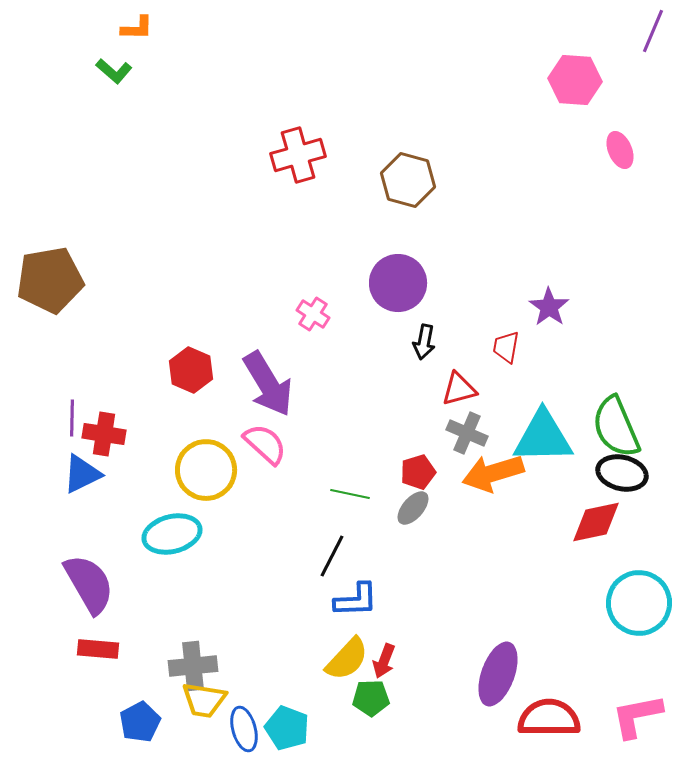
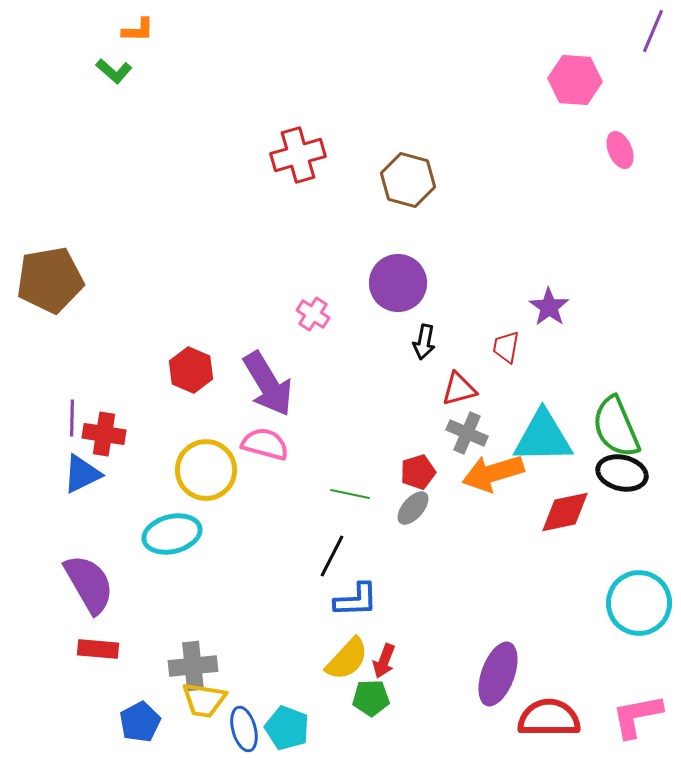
orange L-shape at (137, 28): moved 1 px right, 2 px down
pink semicircle at (265, 444): rotated 27 degrees counterclockwise
red diamond at (596, 522): moved 31 px left, 10 px up
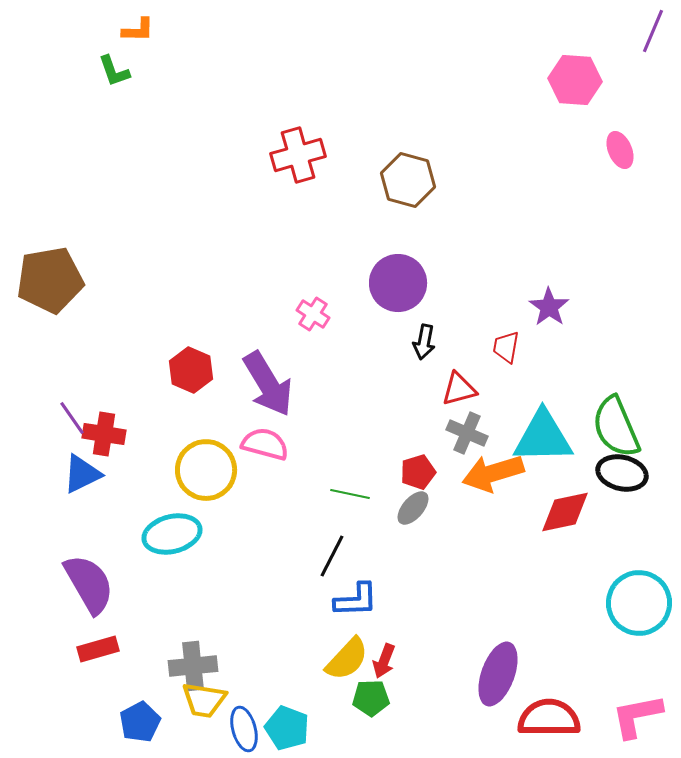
green L-shape at (114, 71): rotated 30 degrees clockwise
purple line at (72, 418): rotated 36 degrees counterclockwise
red rectangle at (98, 649): rotated 21 degrees counterclockwise
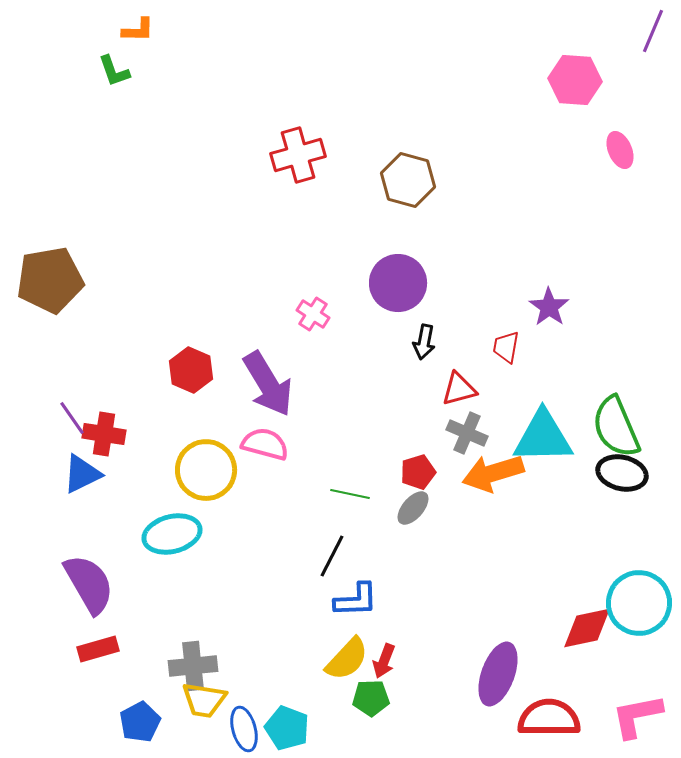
red diamond at (565, 512): moved 22 px right, 116 px down
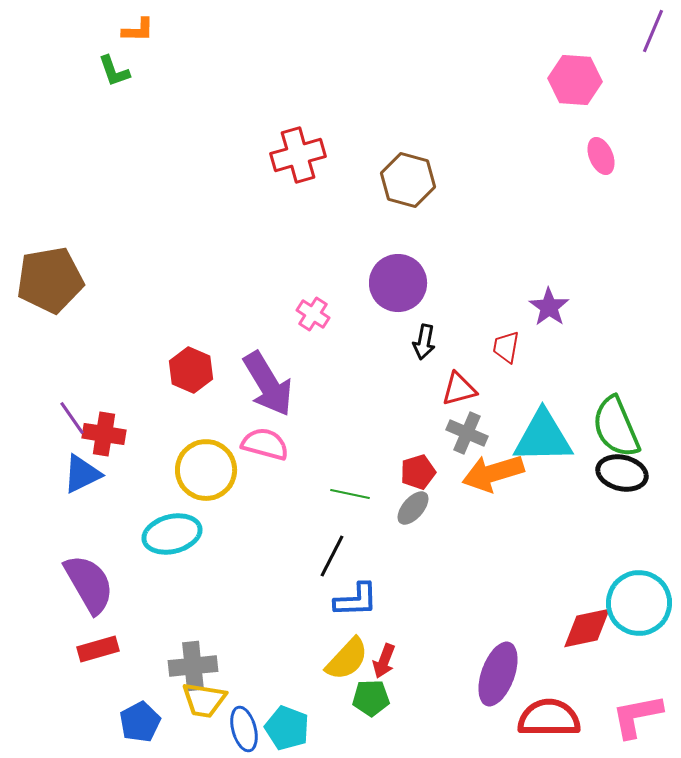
pink ellipse at (620, 150): moved 19 px left, 6 px down
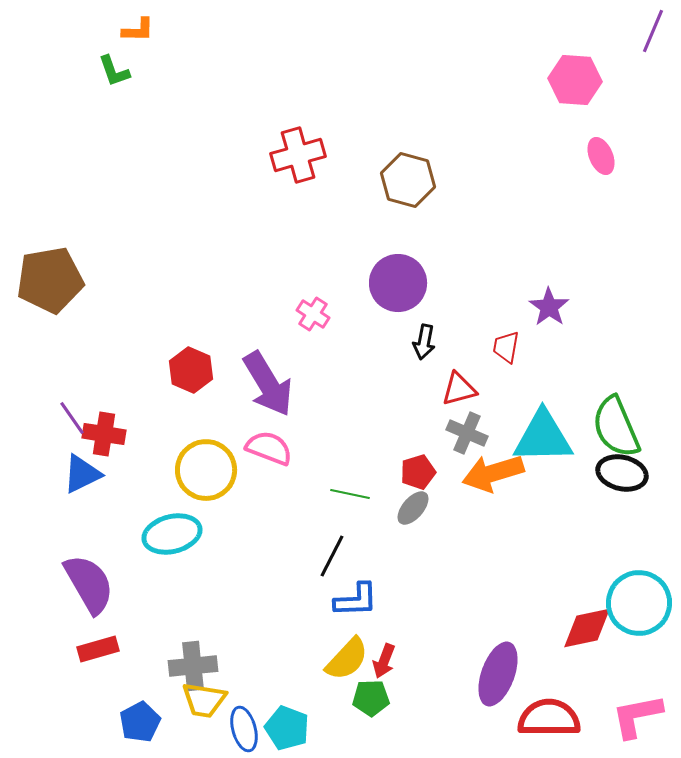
pink semicircle at (265, 444): moved 4 px right, 4 px down; rotated 6 degrees clockwise
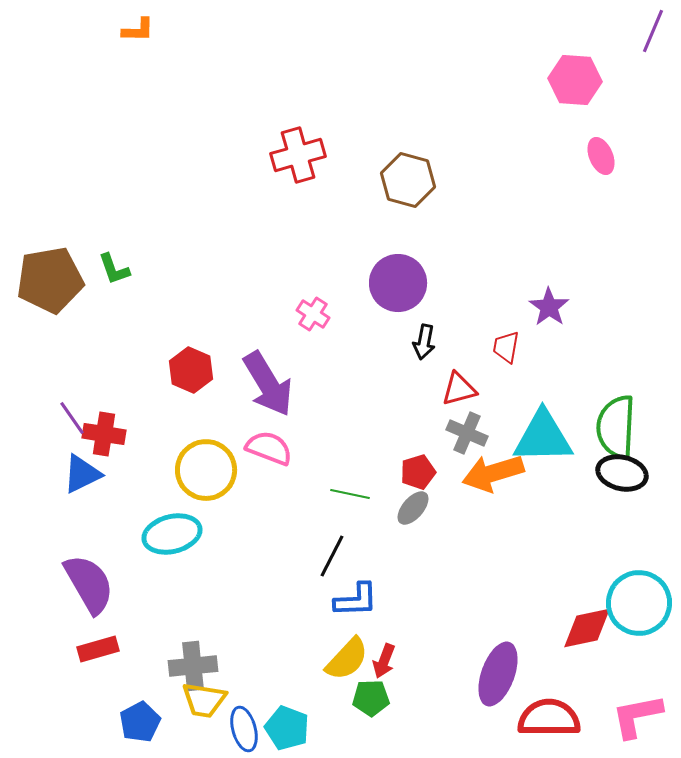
green L-shape at (114, 71): moved 198 px down
green semicircle at (616, 427): rotated 26 degrees clockwise
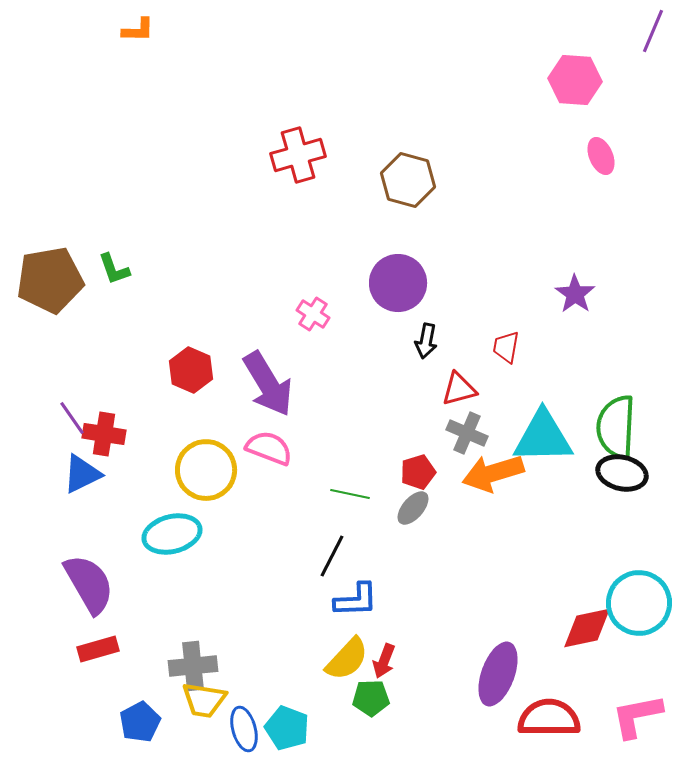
purple star at (549, 307): moved 26 px right, 13 px up
black arrow at (424, 342): moved 2 px right, 1 px up
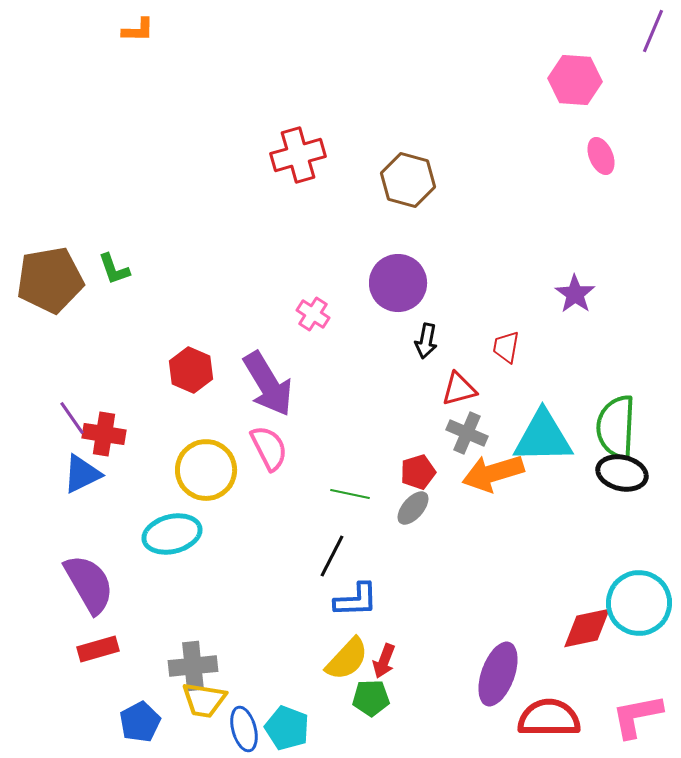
pink semicircle at (269, 448): rotated 42 degrees clockwise
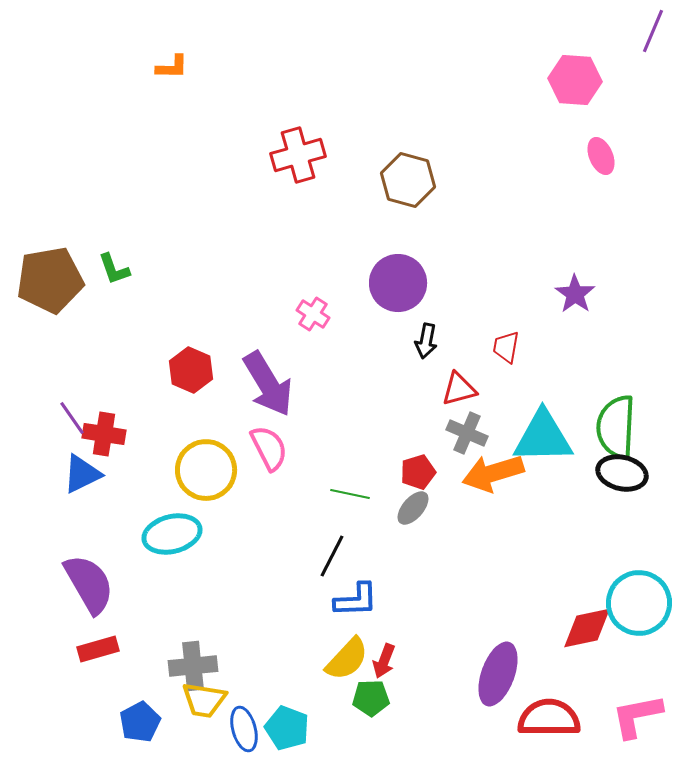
orange L-shape at (138, 30): moved 34 px right, 37 px down
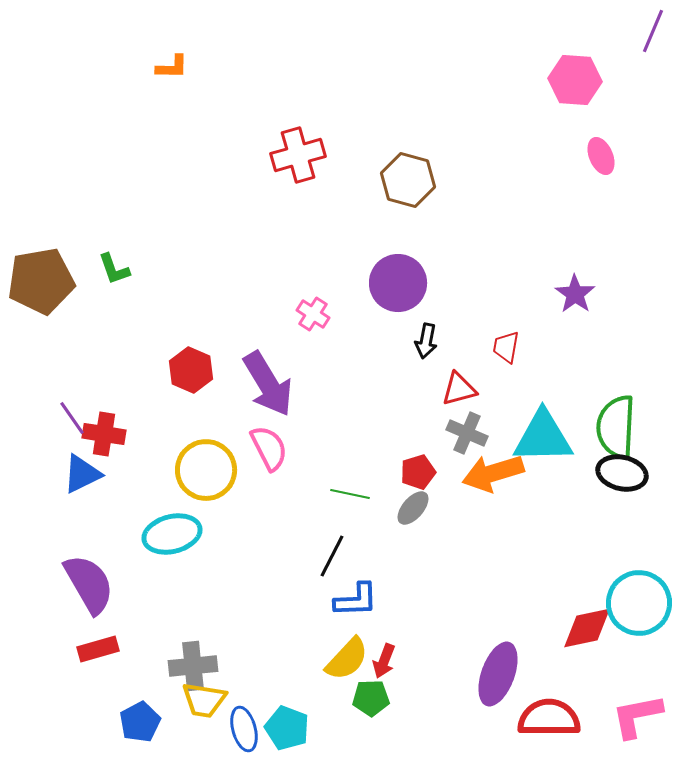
brown pentagon at (50, 280): moved 9 px left, 1 px down
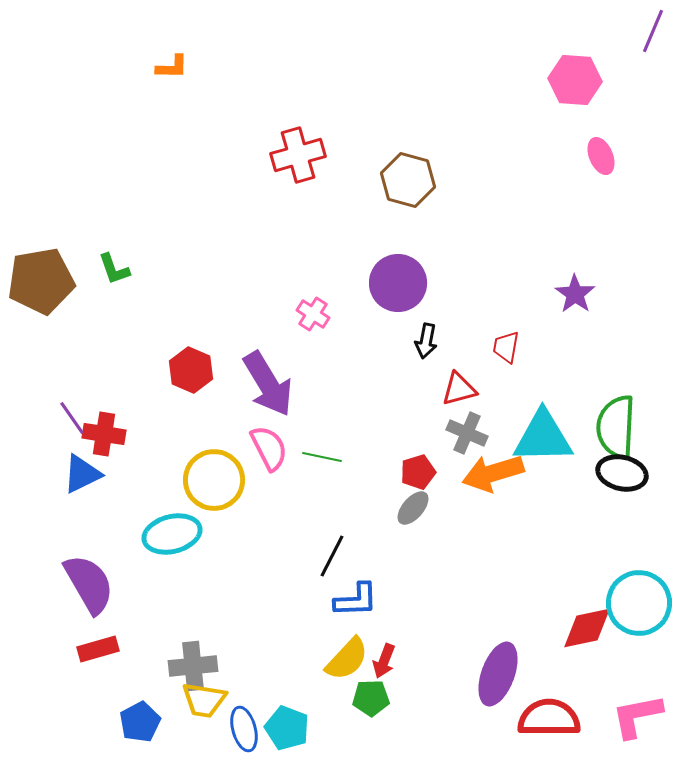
yellow circle at (206, 470): moved 8 px right, 10 px down
green line at (350, 494): moved 28 px left, 37 px up
